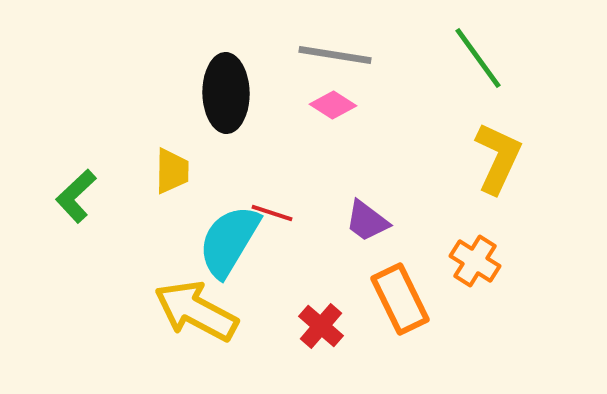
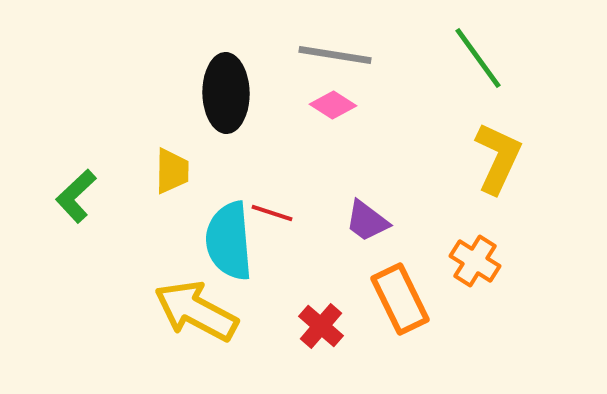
cyan semicircle: rotated 36 degrees counterclockwise
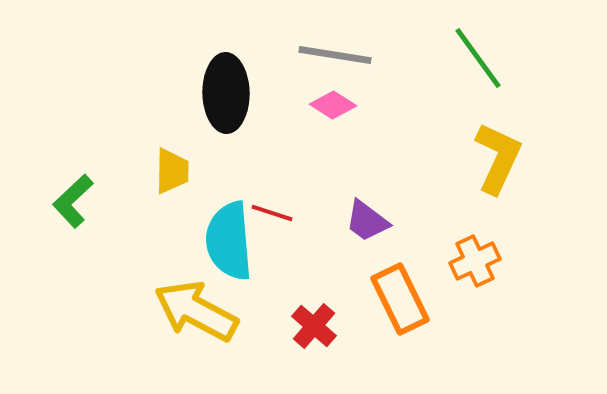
green L-shape: moved 3 px left, 5 px down
orange cross: rotated 33 degrees clockwise
red cross: moved 7 px left
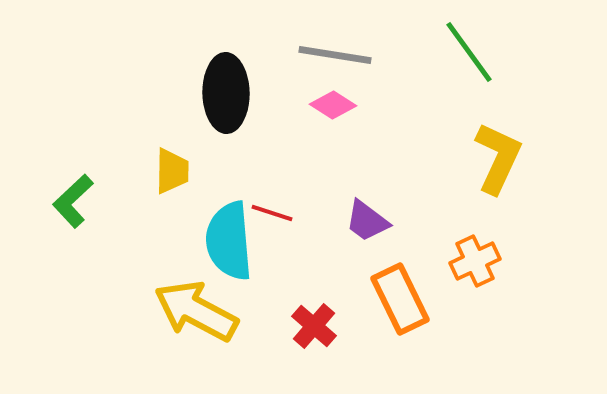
green line: moved 9 px left, 6 px up
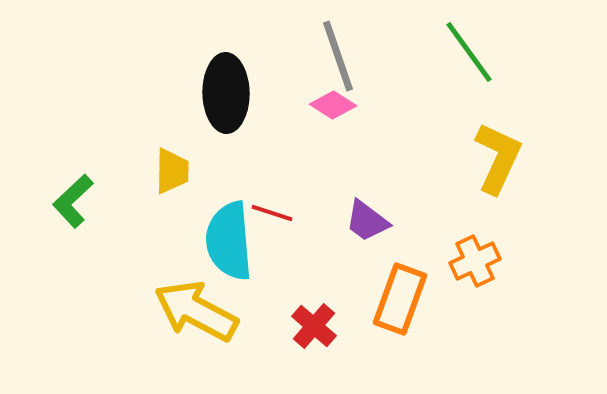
gray line: moved 3 px right, 1 px down; rotated 62 degrees clockwise
orange rectangle: rotated 46 degrees clockwise
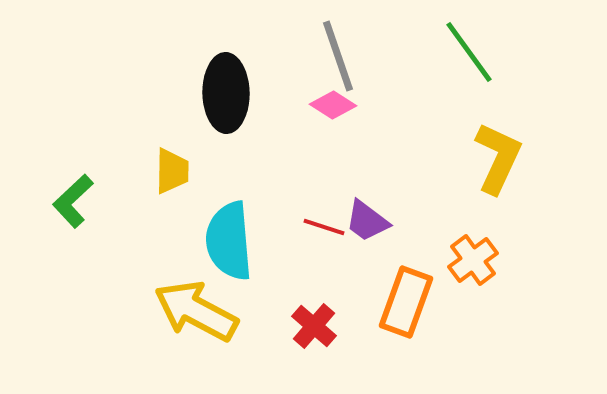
red line: moved 52 px right, 14 px down
orange cross: moved 2 px left, 1 px up; rotated 12 degrees counterclockwise
orange rectangle: moved 6 px right, 3 px down
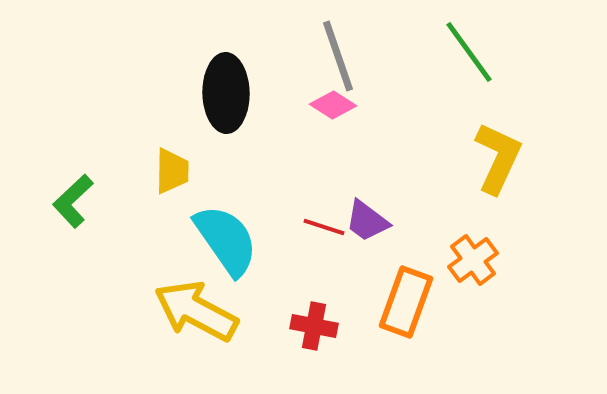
cyan semicircle: moved 3 px left, 1 px up; rotated 150 degrees clockwise
red cross: rotated 30 degrees counterclockwise
